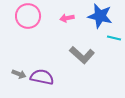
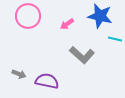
pink arrow: moved 6 px down; rotated 24 degrees counterclockwise
cyan line: moved 1 px right, 1 px down
purple semicircle: moved 5 px right, 4 px down
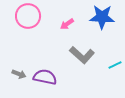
blue star: moved 2 px right, 1 px down; rotated 10 degrees counterclockwise
cyan line: moved 26 px down; rotated 40 degrees counterclockwise
purple semicircle: moved 2 px left, 4 px up
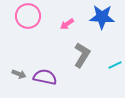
gray L-shape: rotated 100 degrees counterclockwise
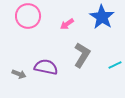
blue star: rotated 30 degrees clockwise
purple semicircle: moved 1 px right, 10 px up
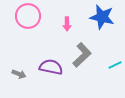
blue star: rotated 20 degrees counterclockwise
pink arrow: rotated 56 degrees counterclockwise
gray L-shape: rotated 15 degrees clockwise
purple semicircle: moved 5 px right
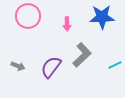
blue star: rotated 15 degrees counterclockwise
purple semicircle: rotated 65 degrees counterclockwise
gray arrow: moved 1 px left, 8 px up
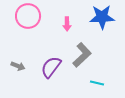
cyan line: moved 18 px left, 18 px down; rotated 40 degrees clockwise
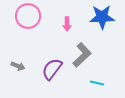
purple semicircle: moved 1 px right, 2 px down
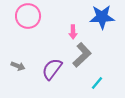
pink arrow: moved 6 px right, 8 px down
cyan line: rotated 64 degrees counterclockwise
